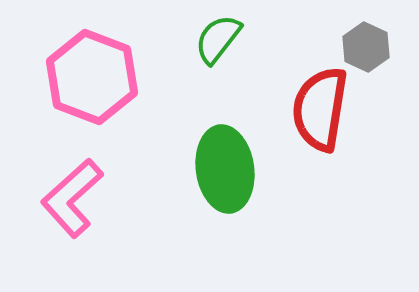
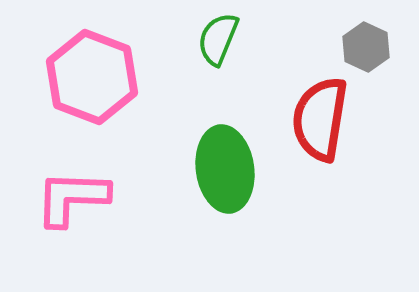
green semicircle: rotated 16 degrees counterclockwise
red semicircle: moved 10 px down
pink L-shape: rotated 44 degrees clockwise
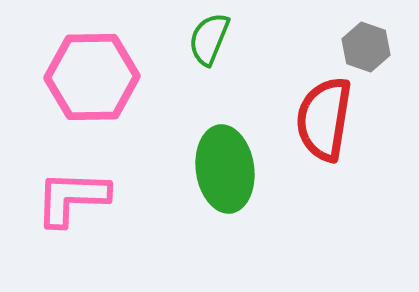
green semicircle: moved 9 px left
gray hexagon: rotated 6 degrees counterclockwise
pink hexagon: rotated 22 degrees counterclockwise
red semicircle: moved 4 px right
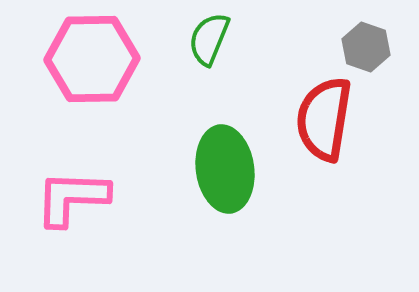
pink hexagon: moved 18 px up
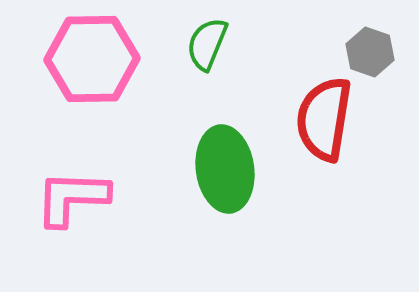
green semicircle: moved 2 px left, 5 px down
gray hexagon: moved 4 px right, 5 px down
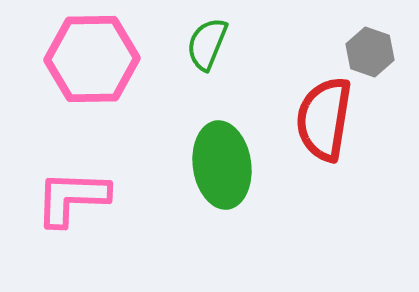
green ellipse: moved 3 px left, 4 px up
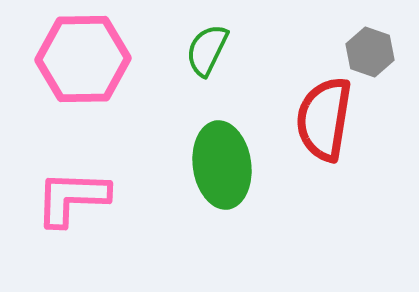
green semicircle: moved 6 px down; rotated 4 degrees clockwise
pink hexagon: moved 9 px left
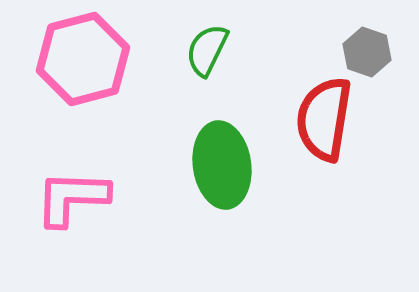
gray hexagon: moved 3 px left
pink hexagon: rotated 14 degrees counterclockwise
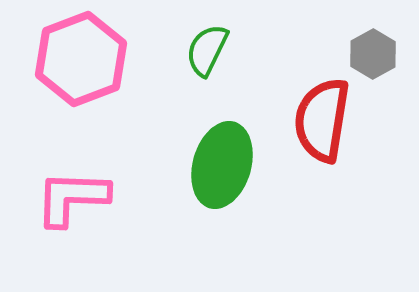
gray hexagon: moved 6 px right, 2 px down; rotated 12 degrees clockwise
pink hexagon: moved 2 px left; rotated 6 degrees counterclockwise
red semicircle: moved 2 px left, 1 px down
green ellipse: rotated 24 degrees clockwise
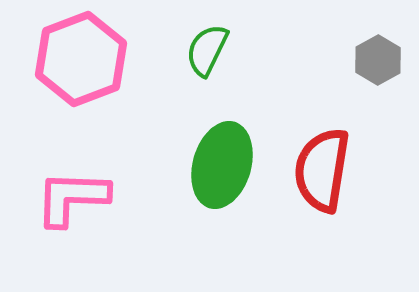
gray hexagon: moved 5 px right, 6 px down
red semicircle: moved 50 px down
